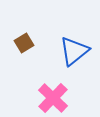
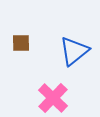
brown square: moved 3 px left; rotated 30 degrees clockwise
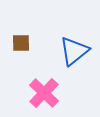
pink cross: moved 9 px left, 5 px up
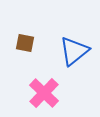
brown square: moved 4 px right; rotated 12 degrees clockwise
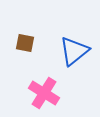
pink cross: rotated 12 degrees counterclockwise
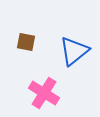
brown square: moved 1 px right, 1 px up
